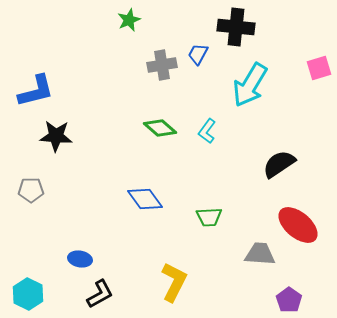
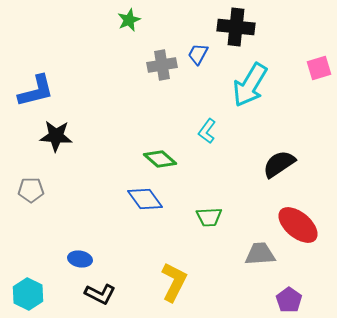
green diamond: moved 31 px down
gray trapezoid: rotated 8 degrees counterclockwise
black L-shape: rotated 56 degrees clockwise
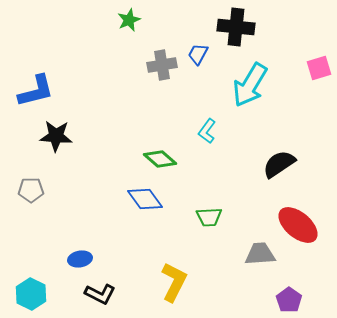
blue ellipse: rotated 20 degrees counterclockwise
cyan hexagon: moved 3 px right
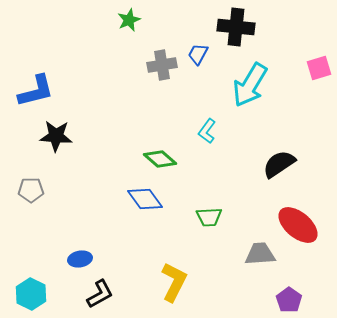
black L-shape: rotated 56 degrees counterclockwise
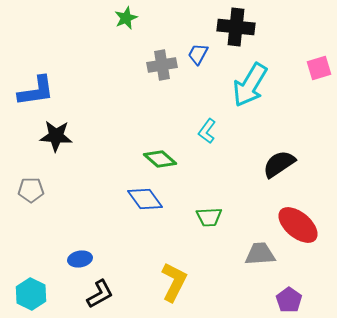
green star: moved 3 px left, 2 px up
blue L-shape: rotated 6 degrees clockwise
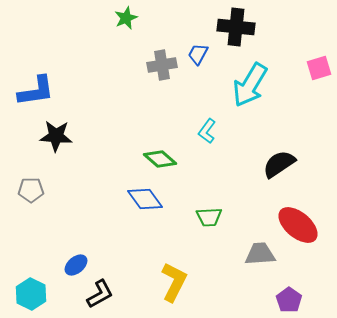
blue ellipse: moved 4 px left, 6 px down; rotated 30 degrees counterclockwise
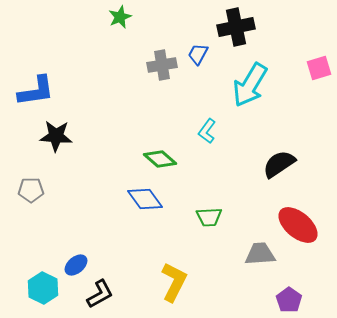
green star: moved 6 px left, 1 px up
black cross: rotated 18 degrees counterclockwise
cyan hexagon: moved 12 px right, 6 px up
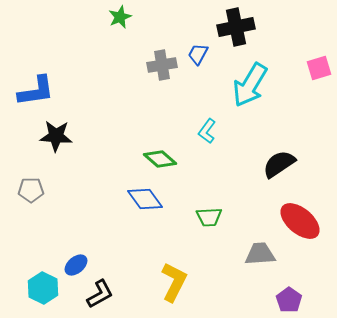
red ellipse: moved 2 px right, 4 px up
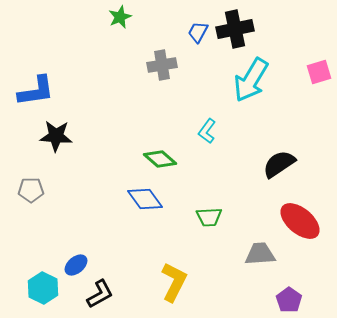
black cross: moved 1 px left, 2 px down
blue trapezoid: moved 22 px up
pink square: moved 4 px down
cyan arrow: moved 1 px right, 5 px up
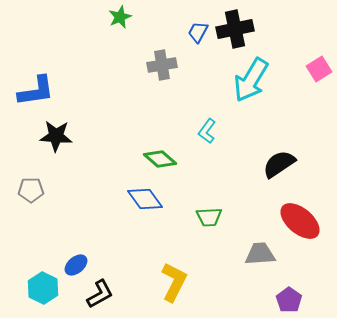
pink square: moved 3 px up; rotated 15 degrees counterclockwise
